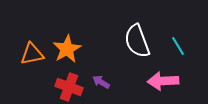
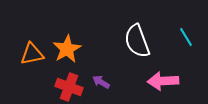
cyan line: moved 8 px right, 9 px up
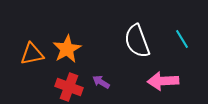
cyan line: moved 4 px left, 2 px down
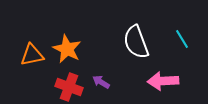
white semicircle: moved 1 px left, 1 px down
orange star: rotated 16 degrees counterclockwise
orange triangle: moved 1 px down
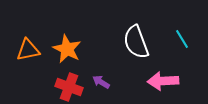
orange triangle: moved 4 px left, 5 px up
